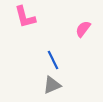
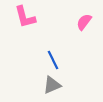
pink semicircle: moved 1 px right, 7 px up
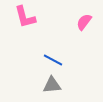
blue line: rotated 36 degrees counterclockwise
gray triangle: rotated 18 degrees clockwise
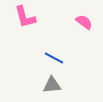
pink semicircle: rotated 90 degrees clockwise
blue line: moved 1 px right, 2 px up
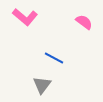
pink L-shape: rotated 35 degrees counterclockwise
gray triangle: moved 10 px left; rotated 48 degrees counterclockwise
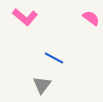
pink semicircle: moved 7 px right, 4 px up
